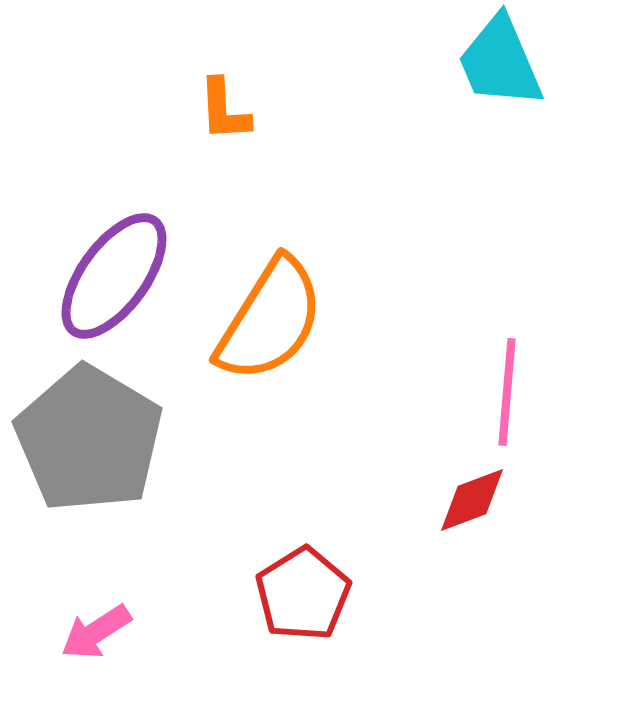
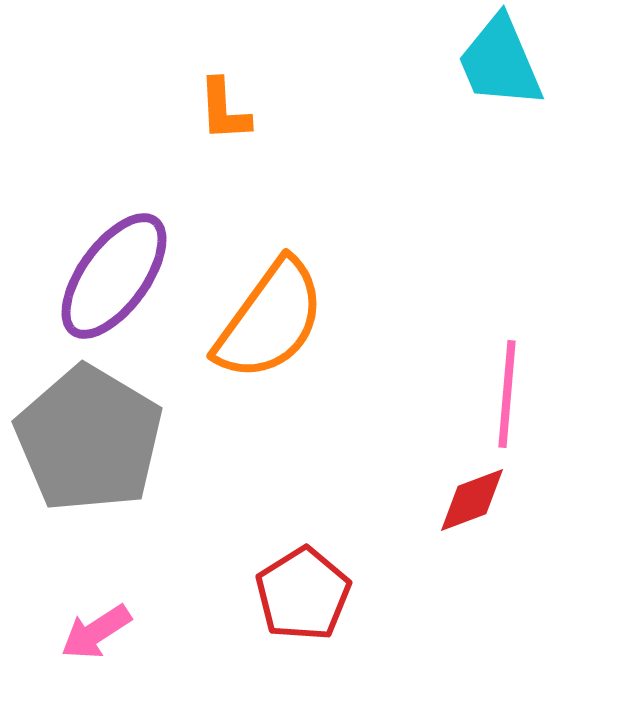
orange semicircle: rotated 4 degrees clockwise
pink line: moved 2 px down
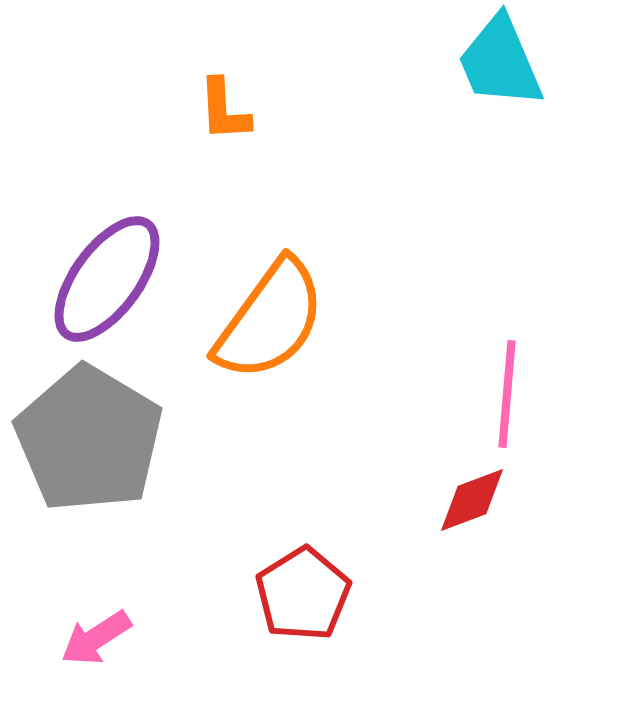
purple ellipse: moved 7 px left, 3 px down
pink arrow: moved 6 px down
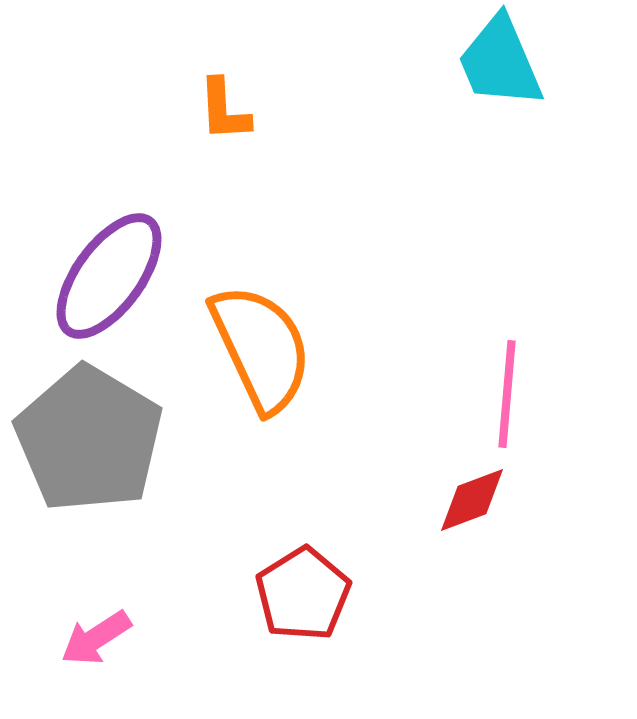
purple ellipse: moved 2 px right, 3 px up
orange semicircle: moved 9 px left, 28 px down; rotated 61 degrees counterclockwise
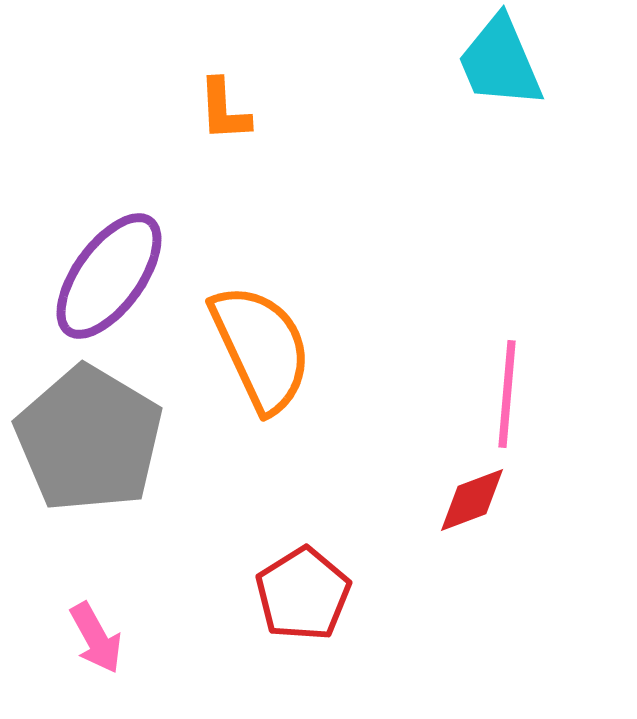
pink arrow: rotated 86 degrees counterclockwise
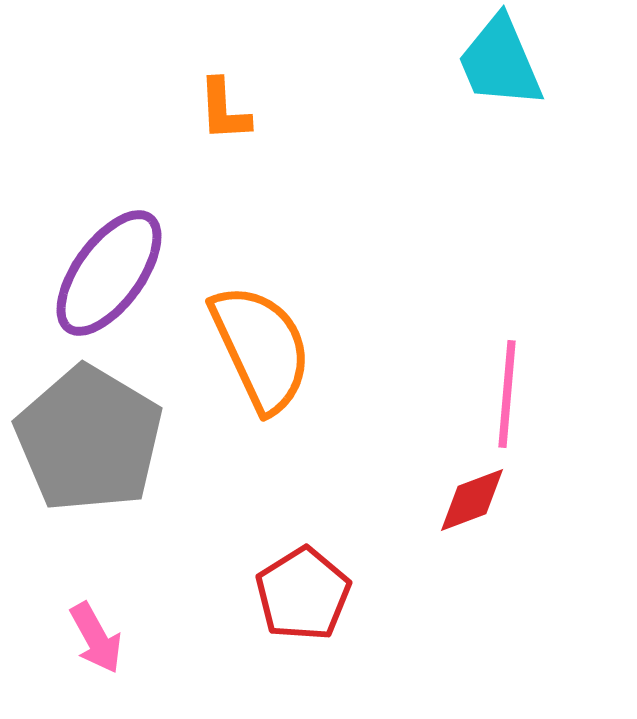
purple ellipse: moved 3 px up
